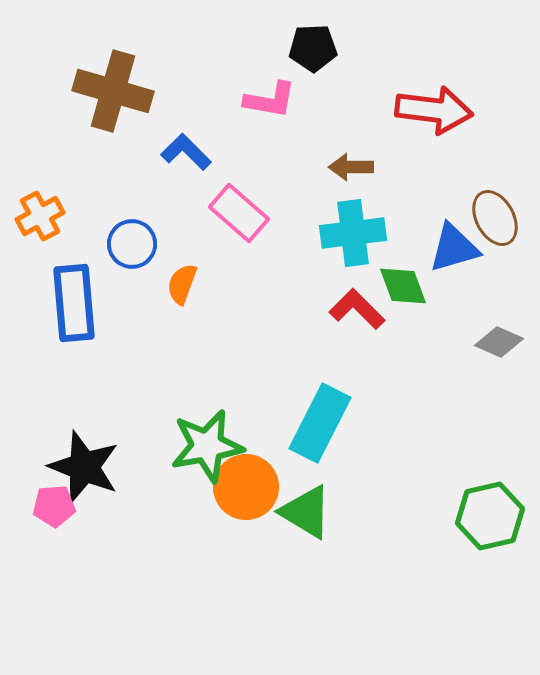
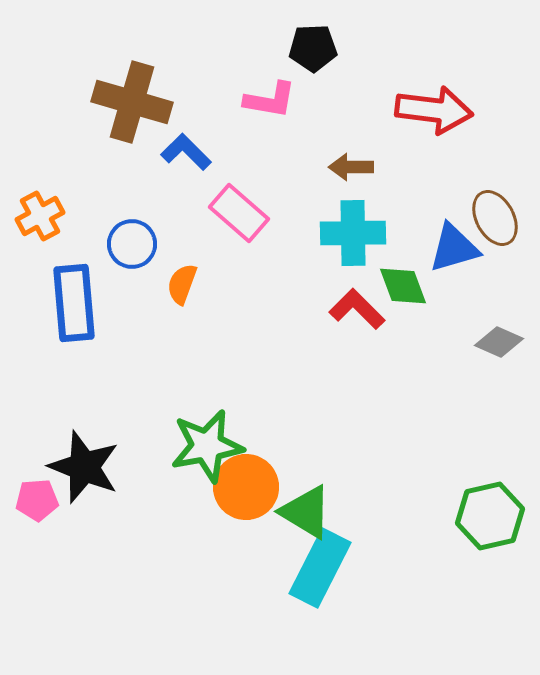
brown cross: moved 19 px right, 11 px down
cyan cross: rotated 6 degrees clockwise
cyan rectangle: moved 145 px down
pink pentagon: moved 17 px left, 6 px up
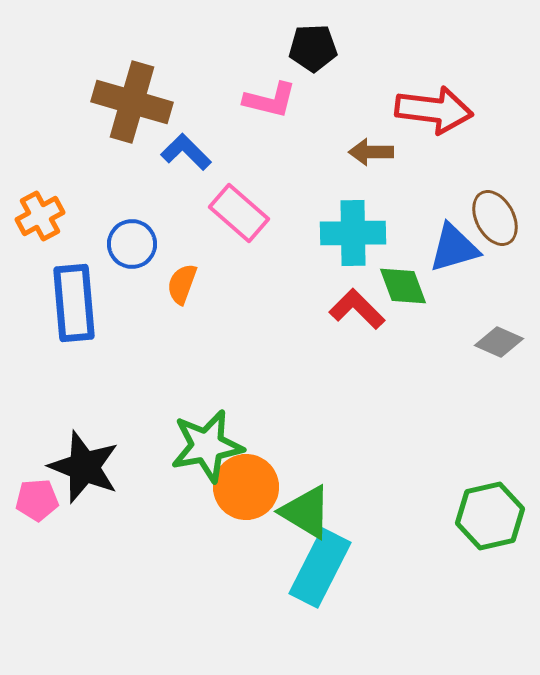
pink L-shape: rotated 4 degrees clockwise
brown arrow: moved 20 px right, 15 px up
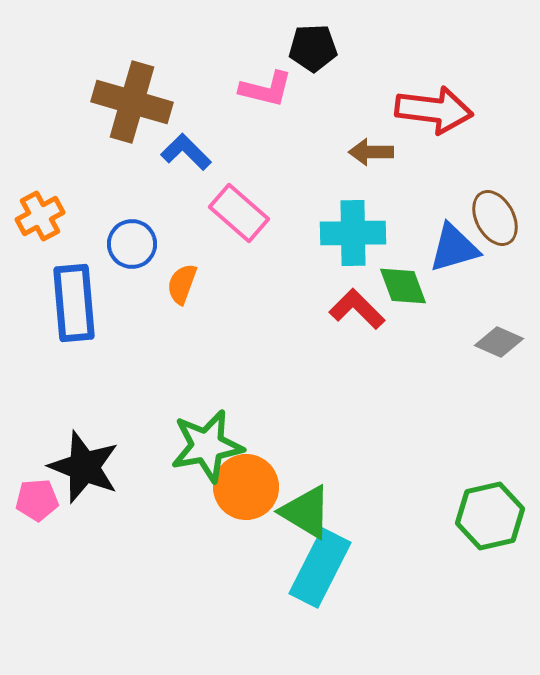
pink L-shape: moved 4 px left, 11 px up
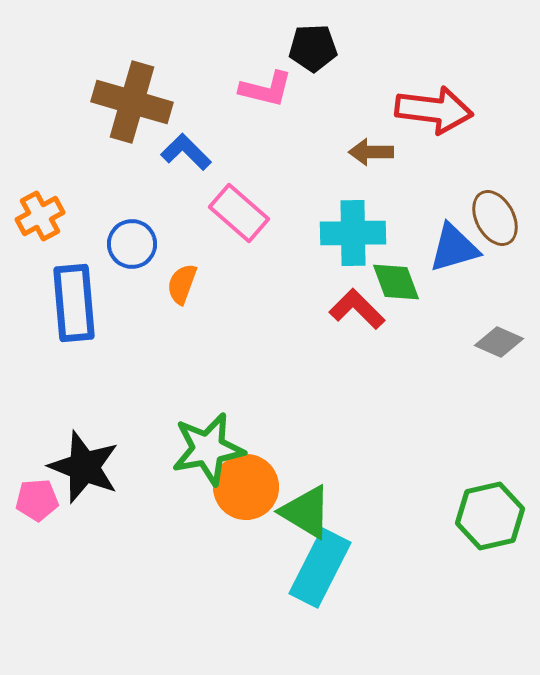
green diamond: moved 7 px left, 4 px up
green star: moved 1 px right, 3 px down
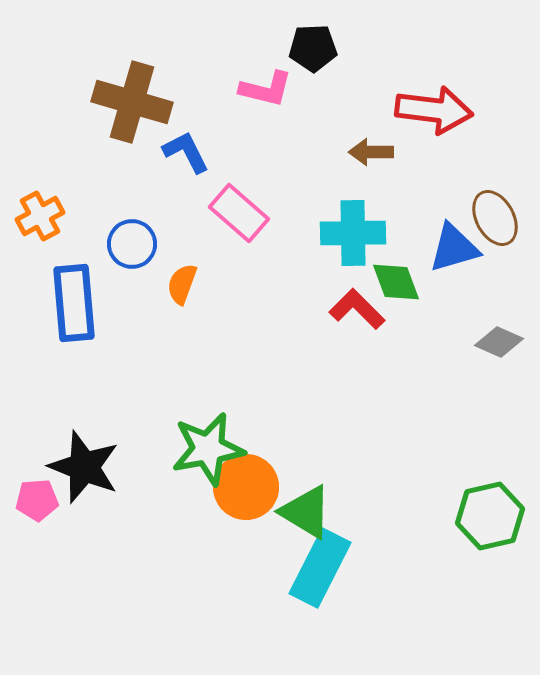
blue L-shape: rotated 18 degrees clockwise
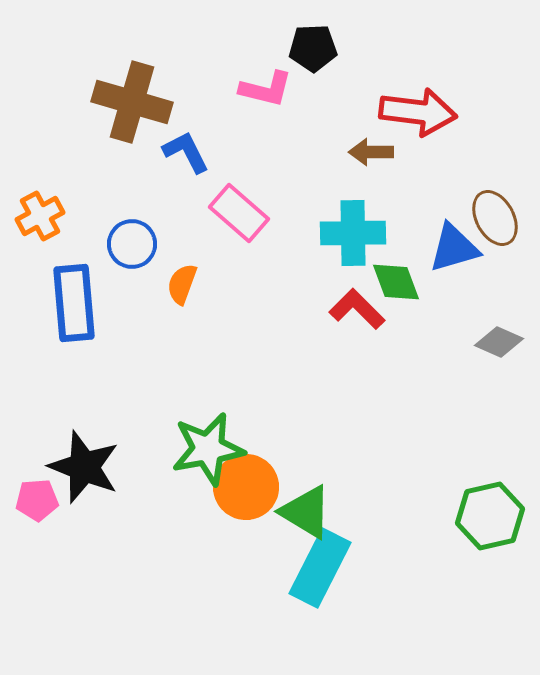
red arrow: moved 16 px left, 2 px down
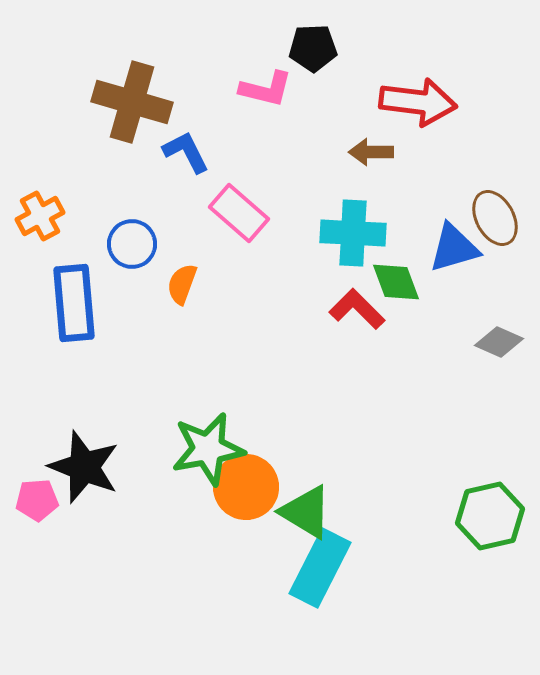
red arrow: moved 10 px up
cyan cross: rotated 4 degrees clockwise
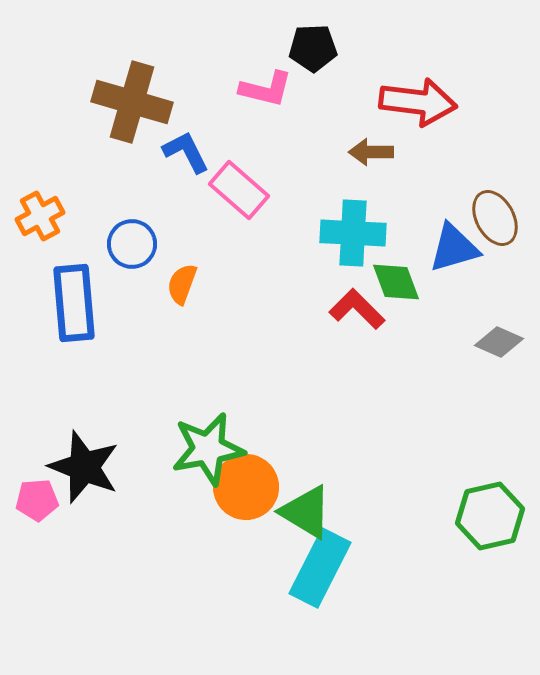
pink rectangle: moved 23 px up
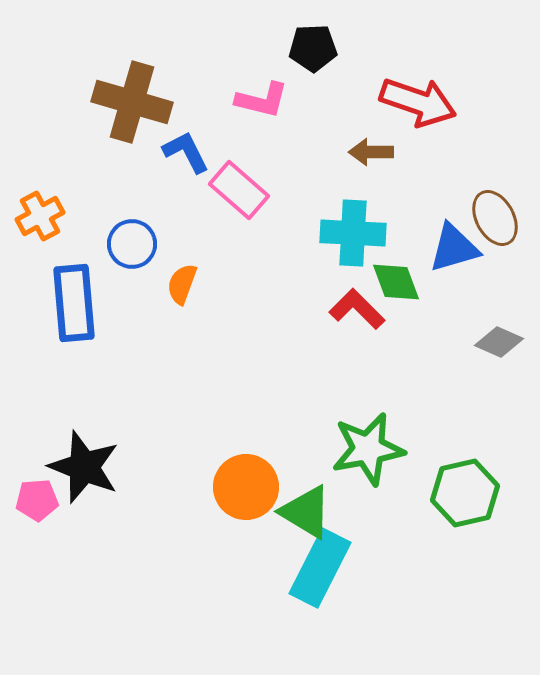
pink L-shape: moved 4 px left, 11 px down
red arrow: rotated 12 degrees clockwise
green star: moved 160 px right
green hexagon: moved 25 px left, 23 px up
